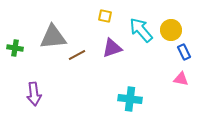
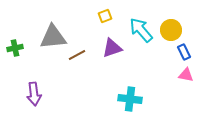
yellow square: rotated 32 degrees counterclockwise
green cross: rotated 21 degrees counterclockwise
pink triangle: moved 5 px right, 4 px up
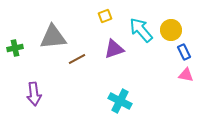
purple triangle: moved 2 px right, 1 px down
brown line: moved 4 px down
cyan cross: moved 10 px left, 2 px down; rotated 20 degrees clockwise
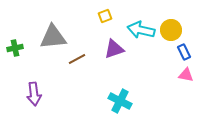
cyan arrow: rotated 36 degrees counterclockwise
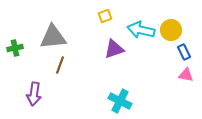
brown line: moved 17 px left, 6 px down; rotated 42 degrees counterclockwise
purple arrow: rotated 15 degrees clockwise
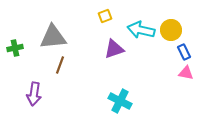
pink triangle: moved 2 px up
